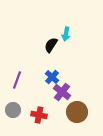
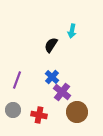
cyan arrow: moved 6 px right, 3 px up
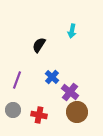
black semicircle: moved 12 px left
purple cross: moved 8 px right
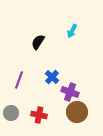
cyan arrow: rotated 16 degrees clockwise
black semicircle: moved 1 px left, 3 px up
purple line: moved 2 px right
purple cross: rotated 18 degrees counterclockwise
gray circle: moved 2 px left, 3 px down
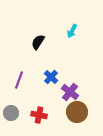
blue cross: moved 1 px left
purple cross: rotated 18 degrees clockwise
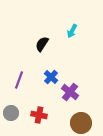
black semicircle: moved 4 px right, 2 px down
brown circle: moved 4 px right, 11 px down
